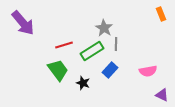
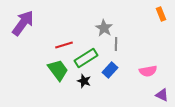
purple arrow: rotated 104 degrees counterclockwise
green rectangle: moved 6 px left, 7 px down
black star: moved 1 px right, 2 px up
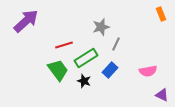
purple arrow: moved 3 px right, 2 px up; rotated 12 degrees clockwise
gray star: moved 3 px left, 1 px up; rotated 24 degrees clockwise
gray line: rotated 24 degrees clockwise
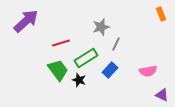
red line: moved 3 px left, 2 px up
black star: moved 5 px left, 1 px up
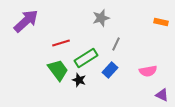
orange rectangle: moved 8 px down; rotated 56 degrees counterclockwise
gray star: moved 9 px up
